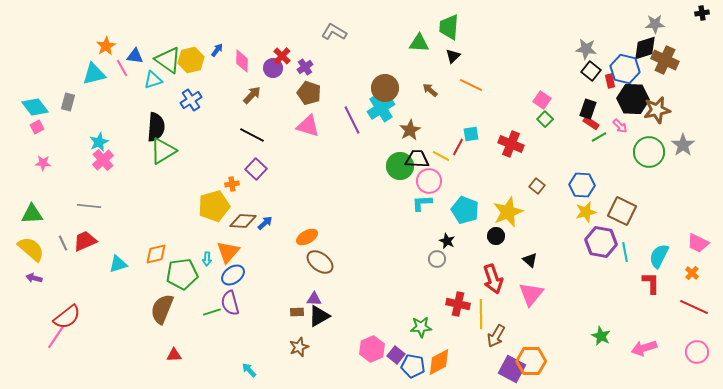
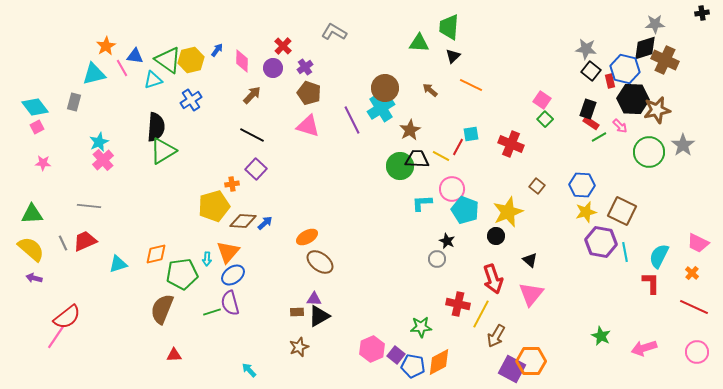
red cross at (282, 56): moved 1 px right, 10 px up
gray rectangle at (68, 102): moved 6 px right
pink circle at (429, 181): moved 23 px right, 8 px down
yellow line at (481, 314): rotated 28 degrees clockwise
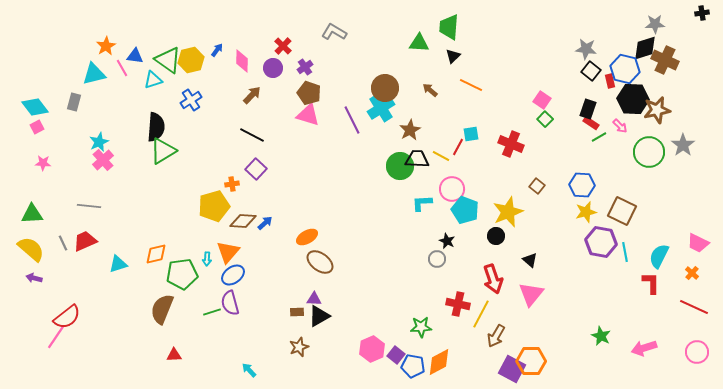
pink triangle at (308, 126): moved 11 px up
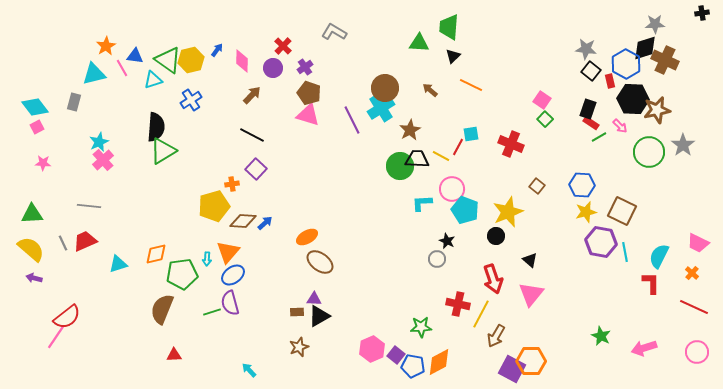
blue hexagon at (625, 69): moved 1 px right, 5 px up; rotated 16 degrees clockwise
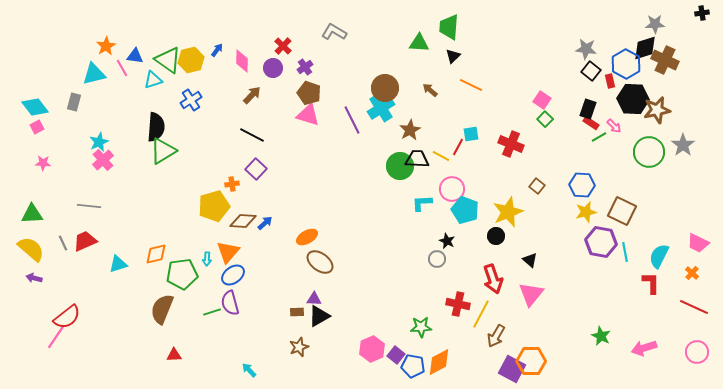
pink arrow at (620, 126): moved 6 px left
